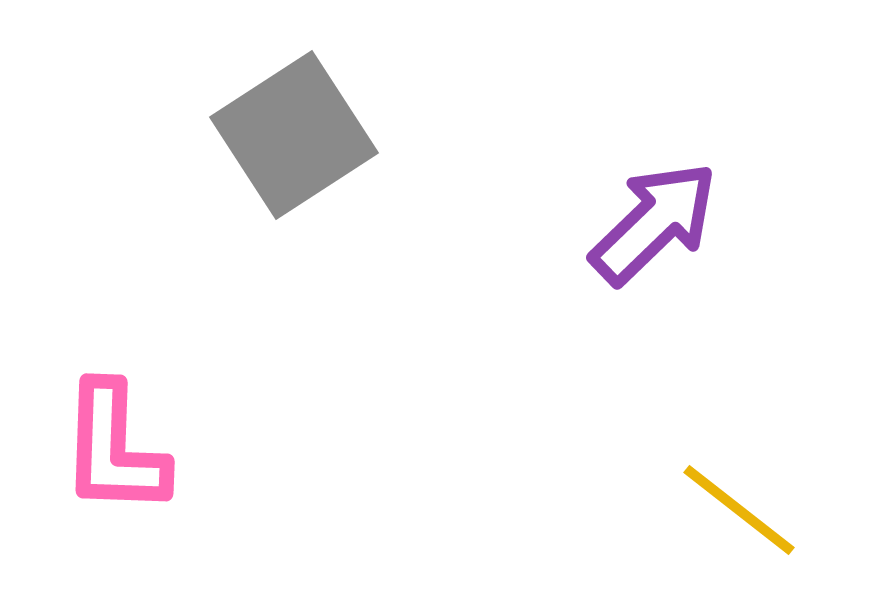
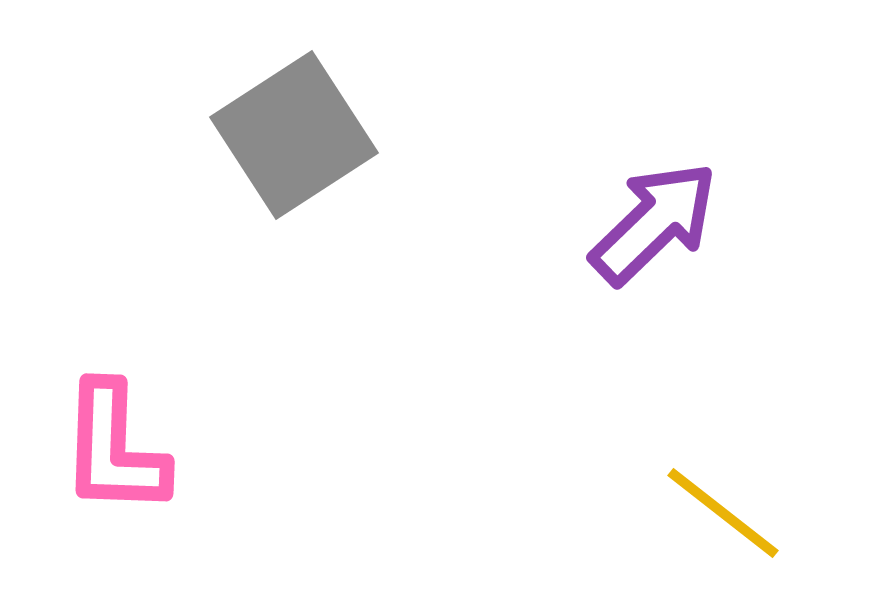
yellow line: moved 16 px left, 3 px down
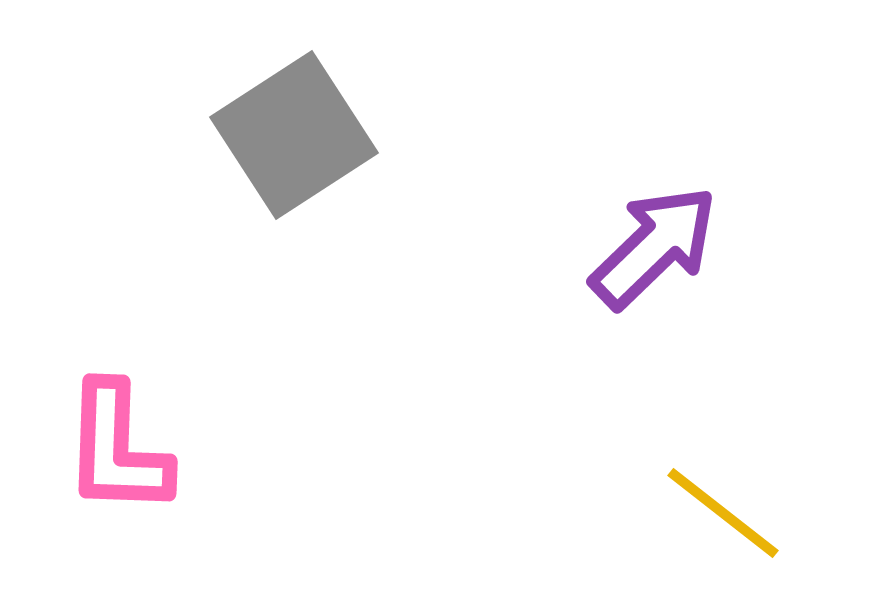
purple arrow: moved 24 px down
pink L-shape: moved 3 px right
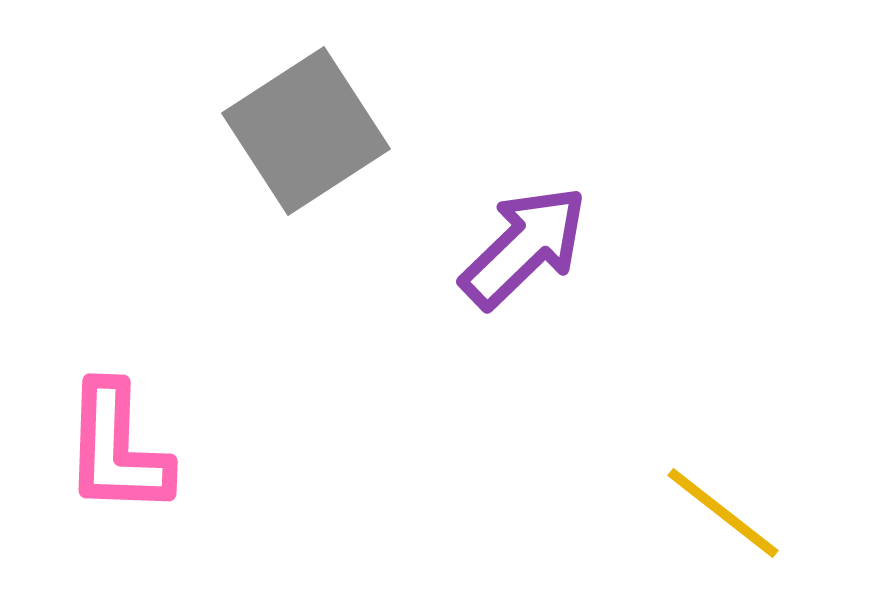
gray square: moved 12 px right, 4 px up
purple arrow: moved 130 px left
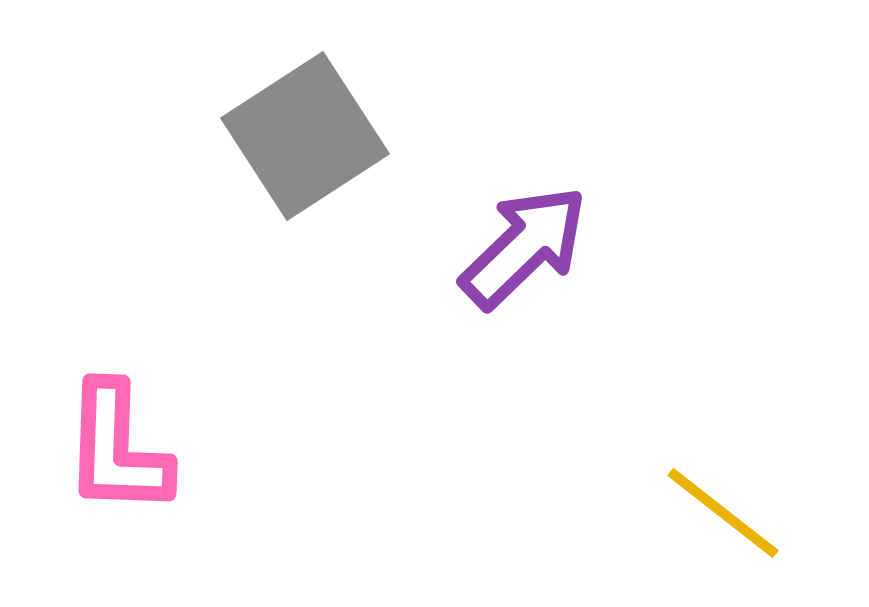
gray square: moved 1 px left, 5 px down
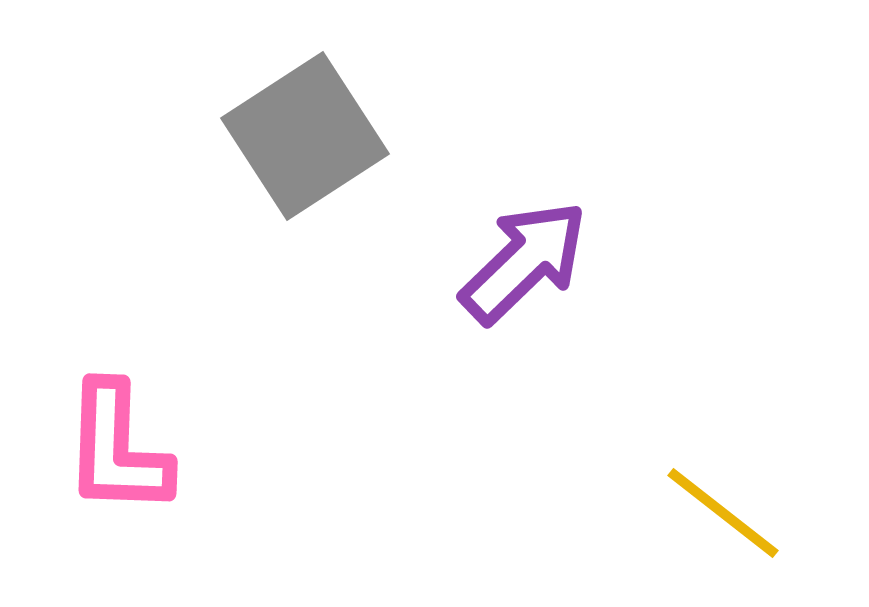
purple arrow: moved 15 px down
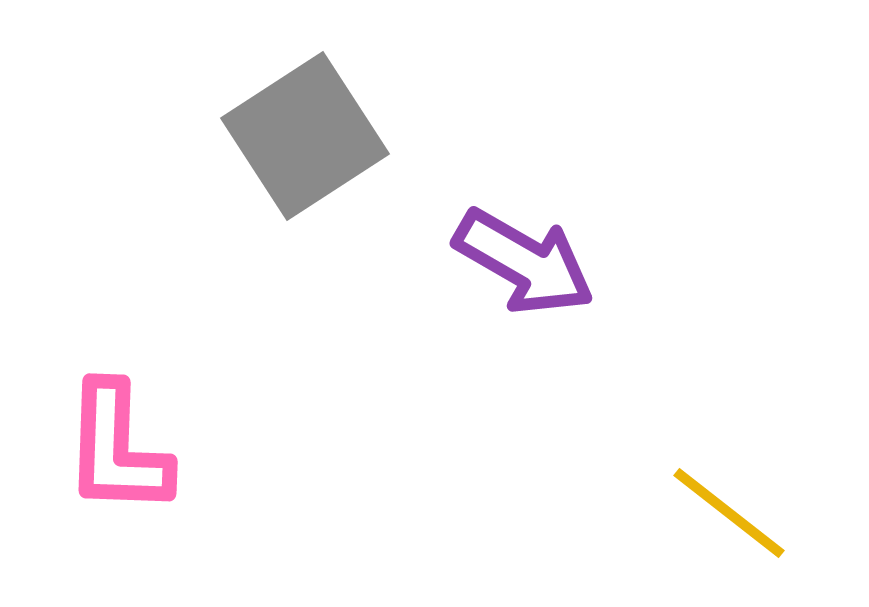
purple arrow: rotated 74 degrees clockwise
yellow line: moved 6 px right
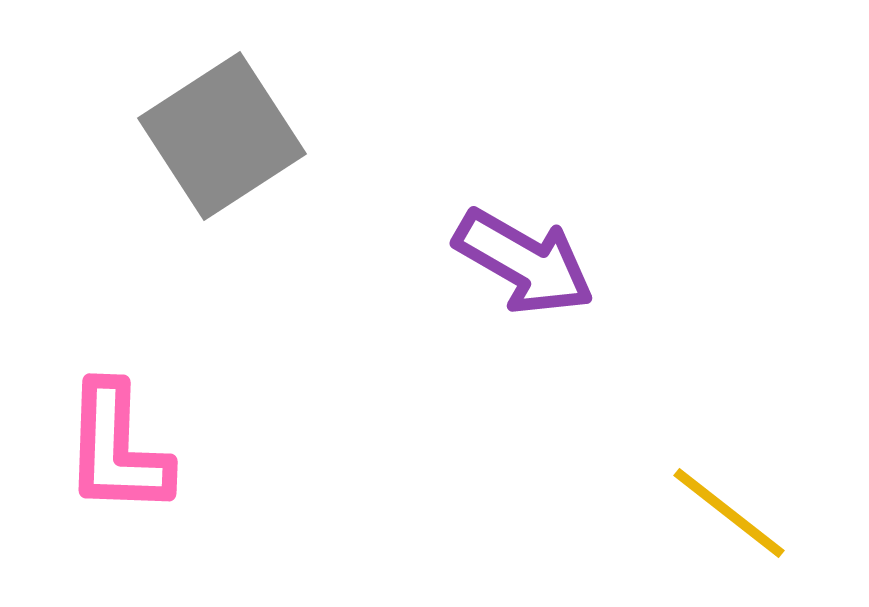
gray square: moved 83 px left
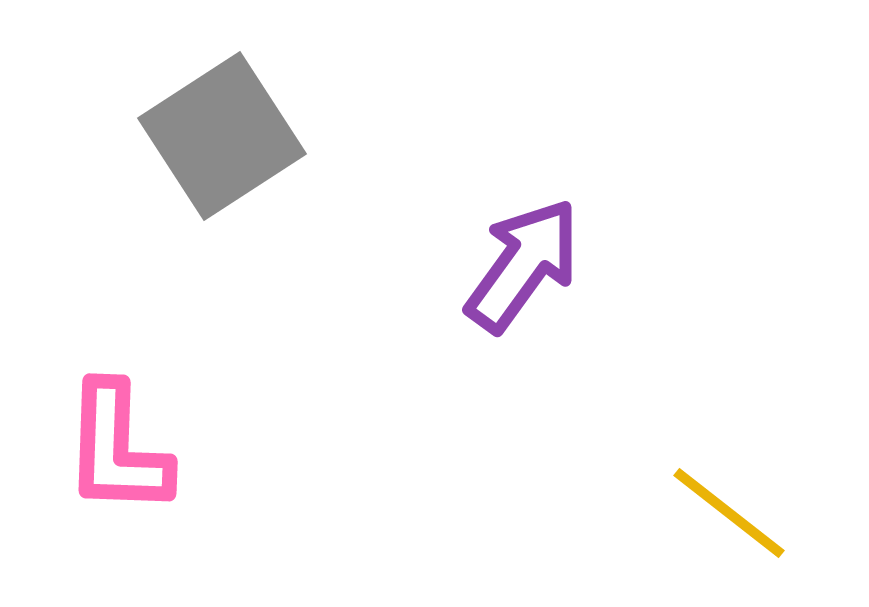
purple arrow: moved 1 px left, 3 px down; rotated 84 degrees counterclockwise
